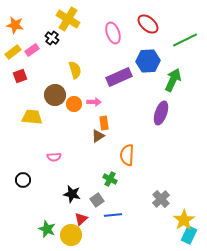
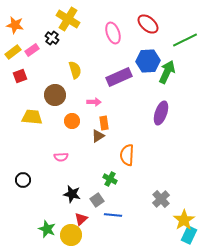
green arrow: moved 6 px left, 8 px up
orange circle: moved 2 px left, 17 px down
pink semicircle: moved 7 px right
blue line: rotated 12 degrees clockwise
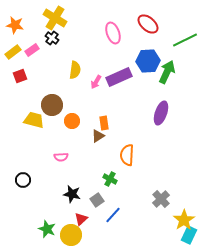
yellow cross: moved 13 px left, 1 px up
yellow semicircle: rotated 24 degrees clockwise
brown circle: moved 3 px left, 10 px down
pink arrow: moved 2 px right, 20 px up; rotated 120 degrees clockwise
yellow trapezoid: moved 2 px right, 3 px down; rotated 10 degrees clockwise
blue line: rotated 54 degrees counterclockwise
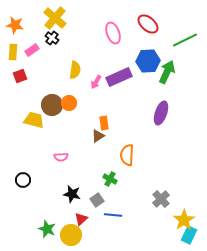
yellow cross: rotated 10 degrees clockwise
yellow rectangle: rotated 49 degrees counterclockwise
orange circle: moved 3 px left, 18 px up
blue line: rotated 54 degrees clockwise
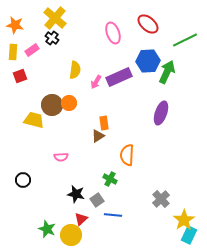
black star: moved 4 px right
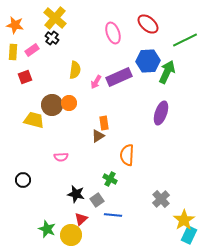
red square: moved 5 px right, 1 px down
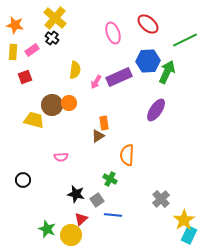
purple ellipse: moved 5 px left, 3 px up; rotated 15 degrees clockwise
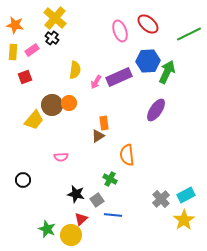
pink ellipse: moved 7 px right, 2 px up
green line: moved 4 px right, 6 px up
yellow trapezoid: rotated 115 degrees clockwise
orange semicircle: rotated 10 degrees counterclockwise
cyan rectangle: moved 3 px left, 40 px up; rotated 36 degrees clockwise
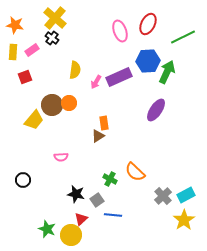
red ellipse: rotated 75 degrees clockwise
green line: moved 6 px left, 3 px down
orange semicircle: moved 8 px right, 17 px down; rotated 40 degrees counterclockwise
gray cross: moved 2 px right, 3 px up
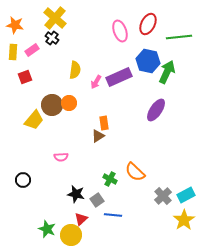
green line: moved 4 px left; rotated 20 degrees clockwise
blue hexagon: rotated 15 degrees clockwise
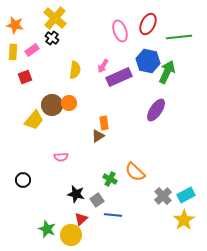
pink arrow: moved 7 px right, 16 px up
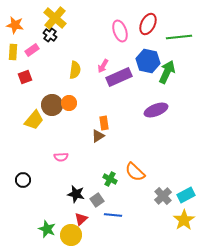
black cross: moved 2 px left, 3 px up
purple ellipse: rotated 35 degrees clockwise
